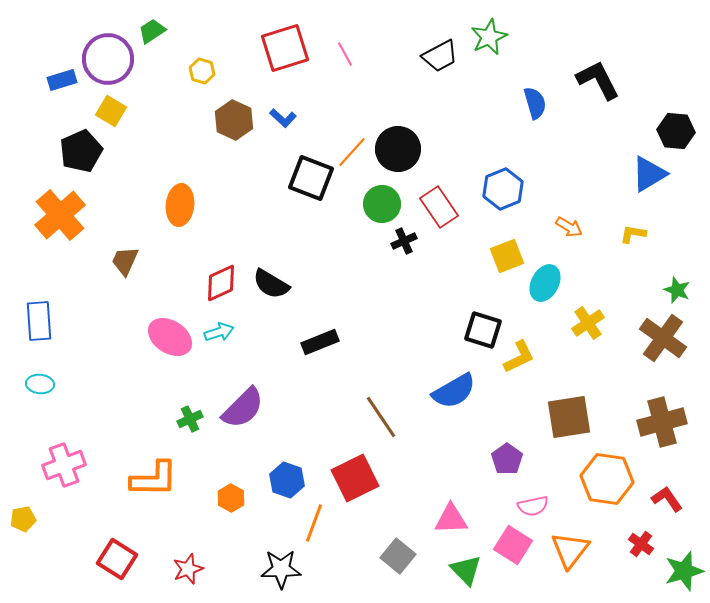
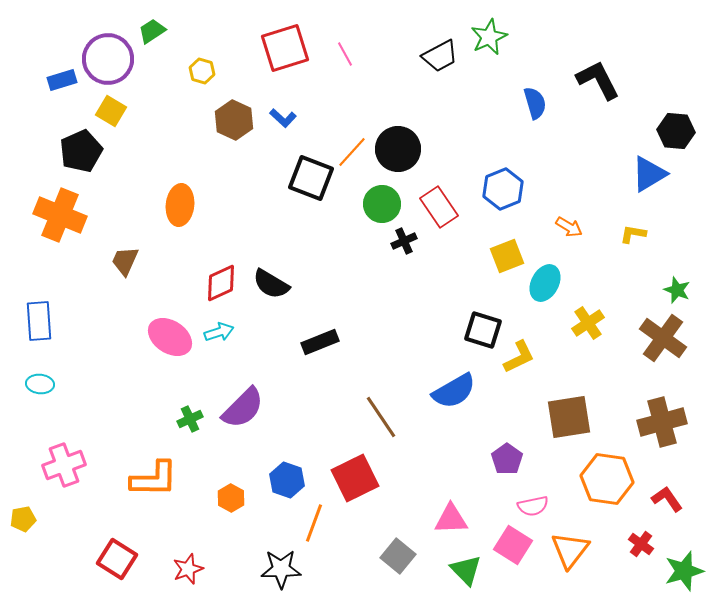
orange cross at (60, 215): rotated 27 degrees counterclockwise
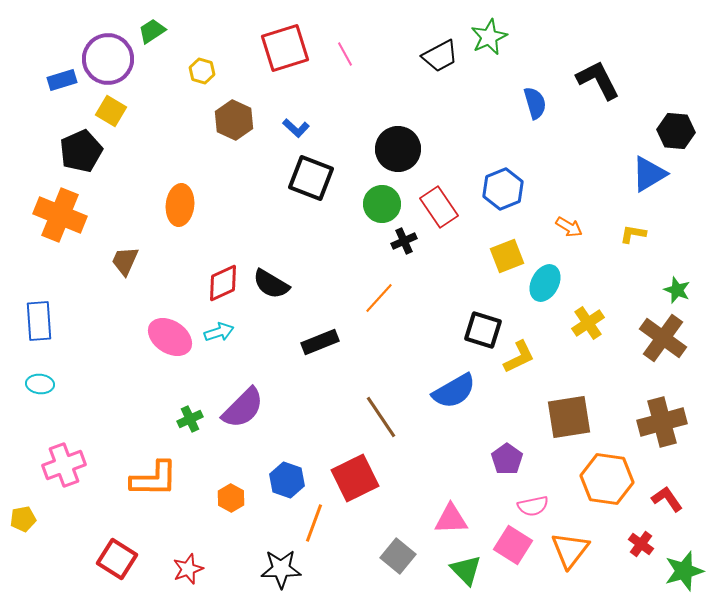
blue L-shape at (283, 118): moved 13 px right, 10 px down
orange line at (352, 152): moved 27 px right, 146 px down
red diamond at (221, 283): moved 2 px right
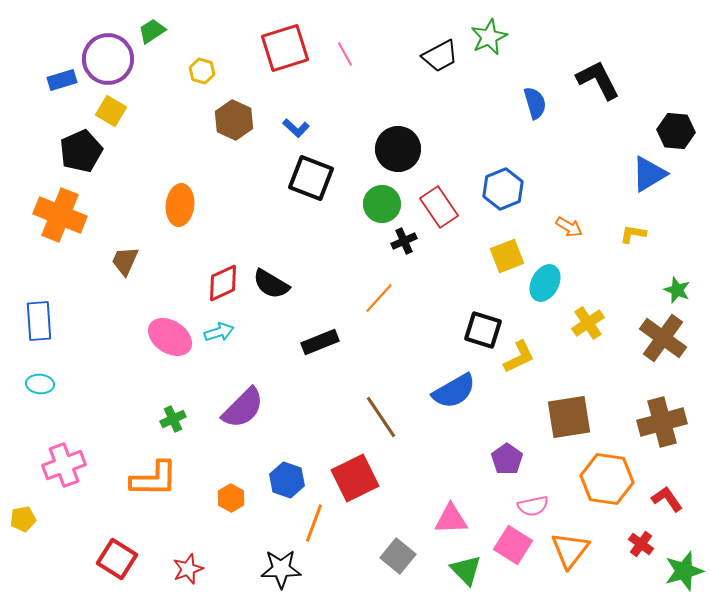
green cross at (190, 419): moved 17 px left
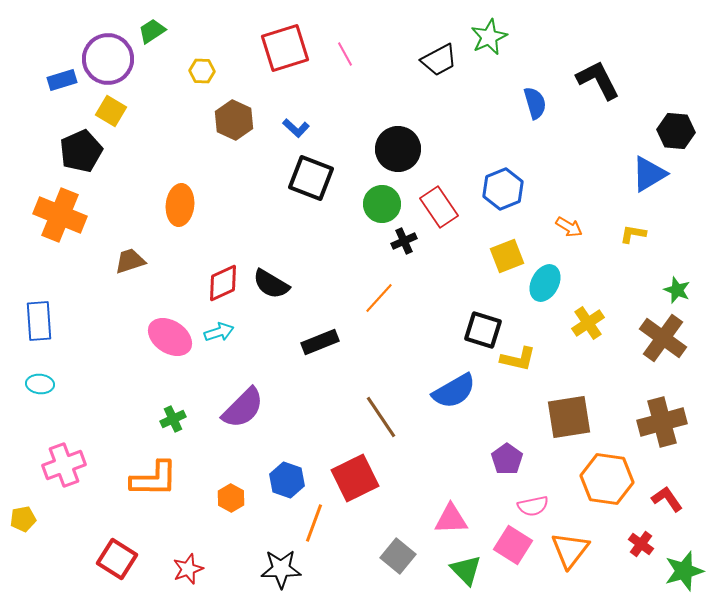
black trapezoid at (440, 56): moved 1 px left, 4 px down
yellow hexagon at (202, 71): rotated 15 degrees counterclockwise
brown trapezoid at (125, 261): moved 5 px right; rotated 48 degrees clockwise
yellow L-shape at (519, 357): moved 1 px left, 2 px down; rotated 39 degrees clockwise
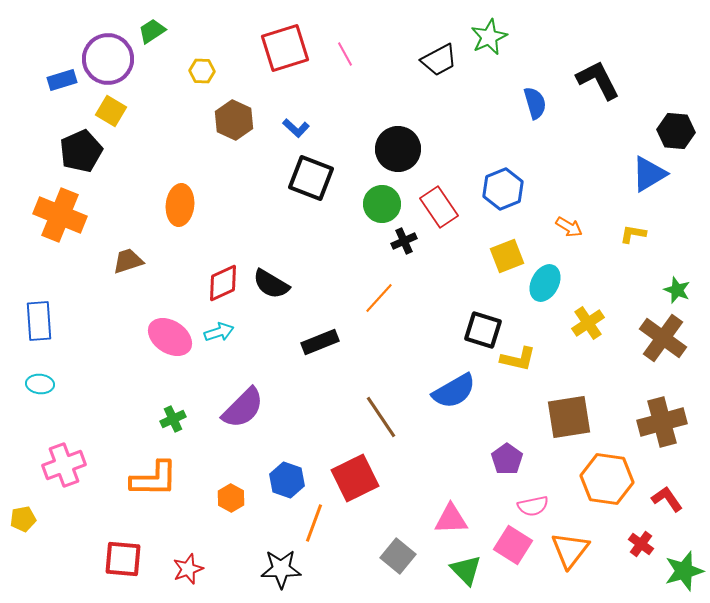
brown trapezoid at (130, 261): moved 2 px left
red square at (117, 559): moved 6 px right; rotated 27 degrees counterclockwise
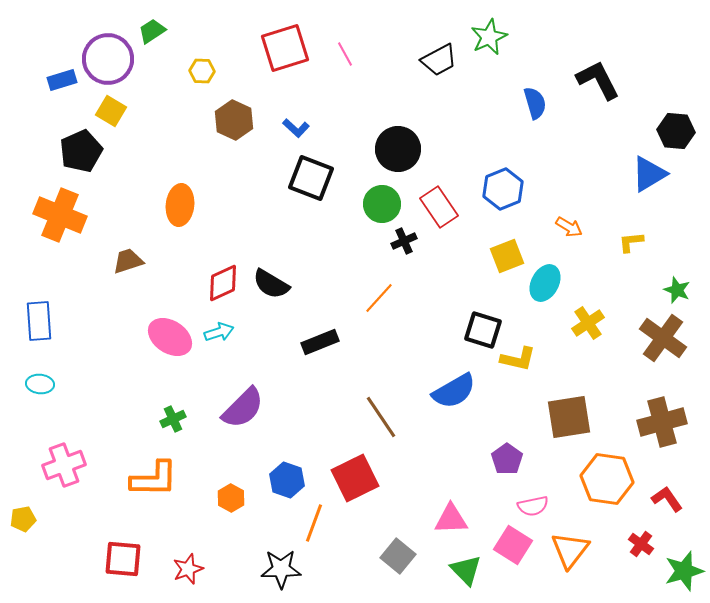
yellow L-shape at (633, 234): moved 2 px left, 8 px down; rotated 16 degrees counterclockwise
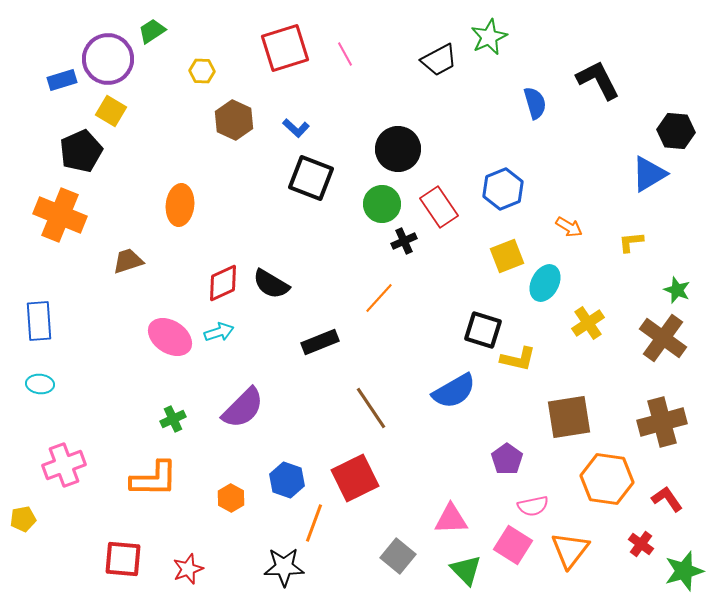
brown line at (381, 417): moved 10 px left, 9 px up
black star at (281, 569): moved 3 px right, 2 px up
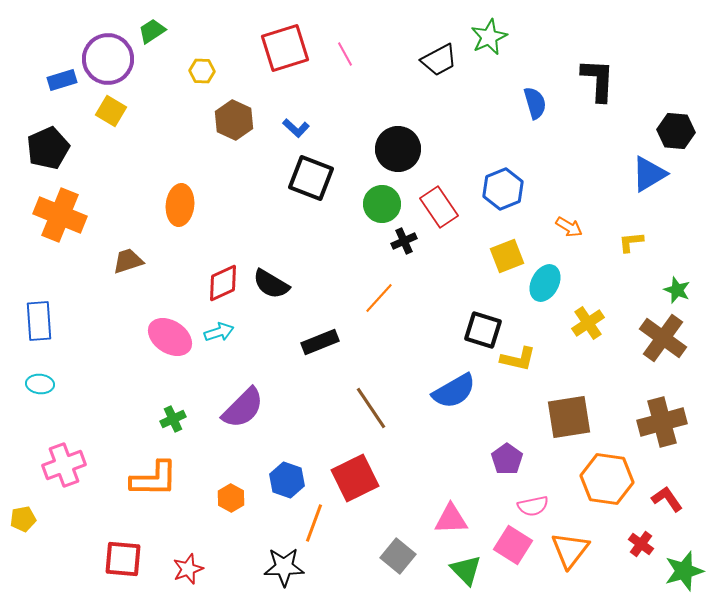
black L-shape at (598, 80): rotated 30 degrees clockwise
black pentagon at (81, 151): moved 33 px left, 3 px up
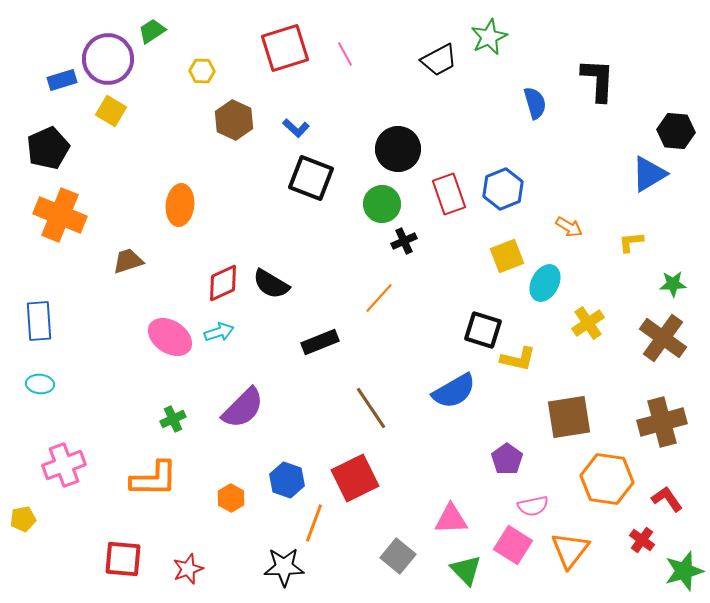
red rectangle at (439, 207): moved 10 px right, 13 px up; rotated 15 degrees clockwise
green star at (677, 290): moved 4 px left, 6 px up; rotated 24 degrees counterclockwise
red cross at (641, 544): moved 1 px right, 4 px up
